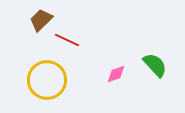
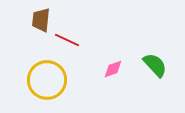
brown trapezoid: rotated 40 degrees counterclockwise
pink diamond: moved 3 px left, 5 px up
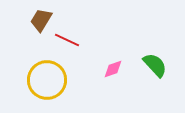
brown trapezoid: rotated 25 degrees clockwise
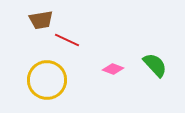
brown trapezoid: rotated 130 degrees counterclockwise
pink diamond: rotated 40 degrees clockwise
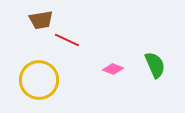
green semicircle: rotated 20 degrees clockwise
yellow circle: moved 8 px left
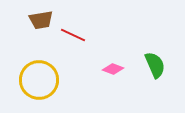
red line: moved 6 px right, 5 px up
